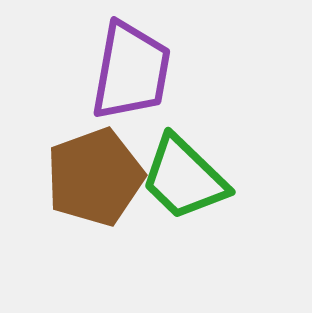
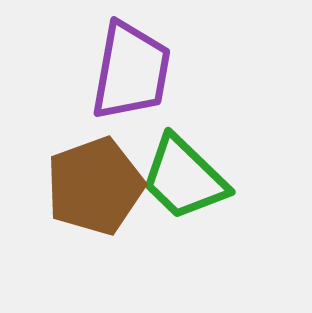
brown pentagon: moved 9 px down
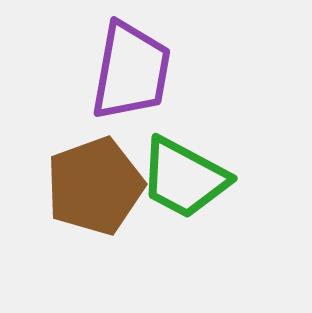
green trapezoid: rotated 16 degrees counterclockwise
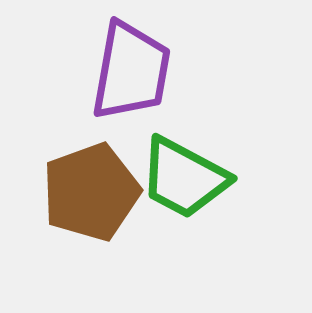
brown pentagon: moved 4 px left, 6 px down
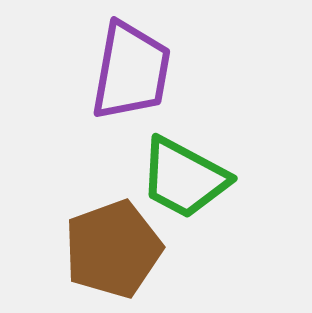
brown pentagon: moved 22 px right, 57 px down
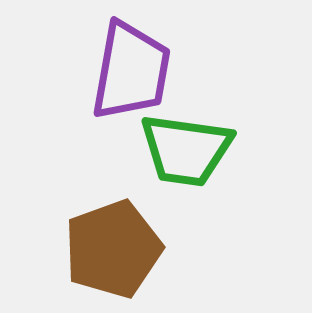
green trapezoid: moved 2 px right, 28 px up; rotated 20 degrees counterclockwise
